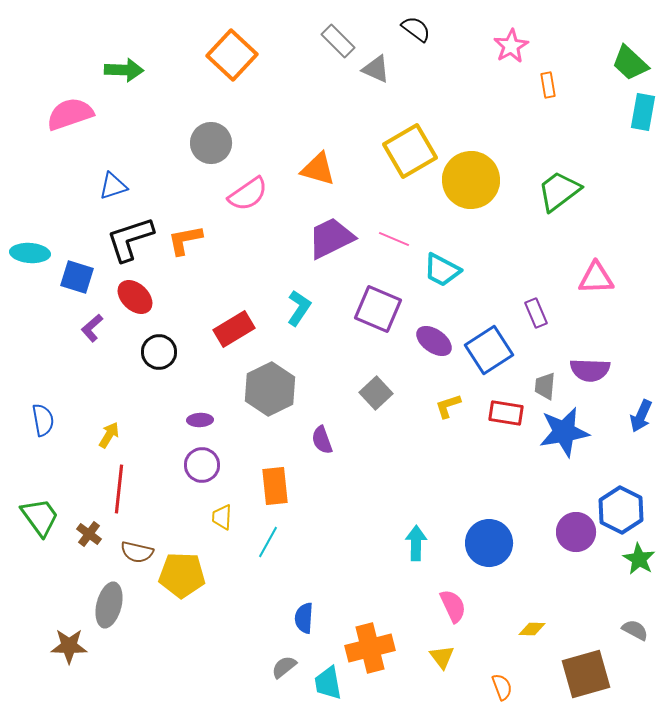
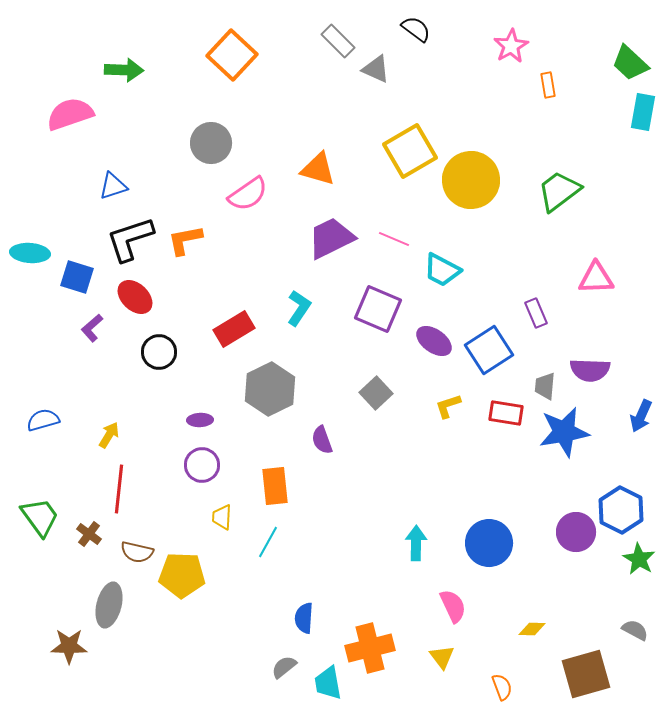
blue semicircle at (43, 420): rotated 96 degrees counterclockwise
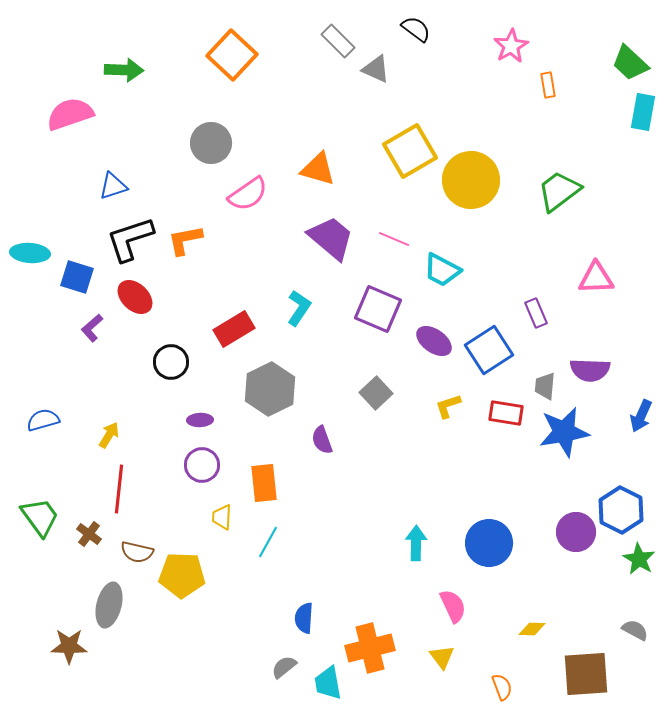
purple trapezoid at (331, 238): rotated 66 degrees clockwise
black circle at (159, 352): moved 12 px right, 10 px down
orange rectangle at (275, 486): moved 11 px left, 3 px up
brown square at (586, 674): rotated 12 degrees clockwise
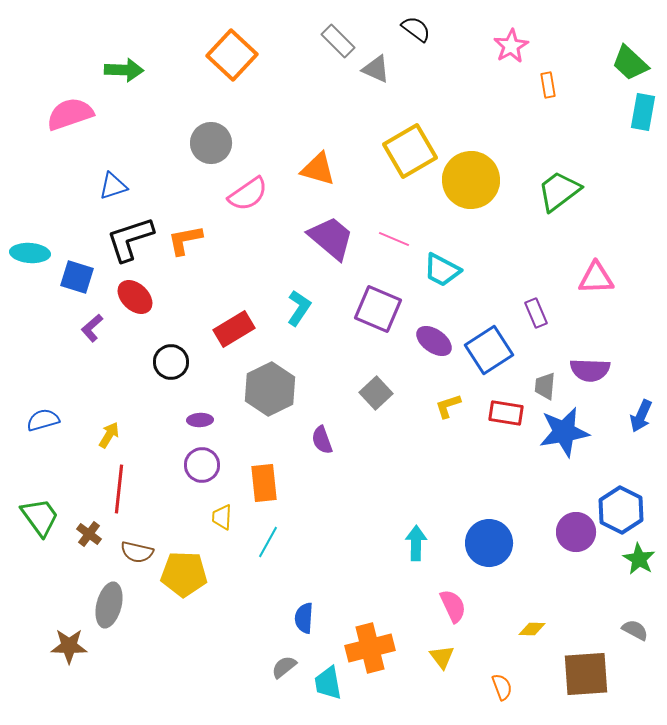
yellow pentagon at (182, 575): moved 2 px right, 1 px up
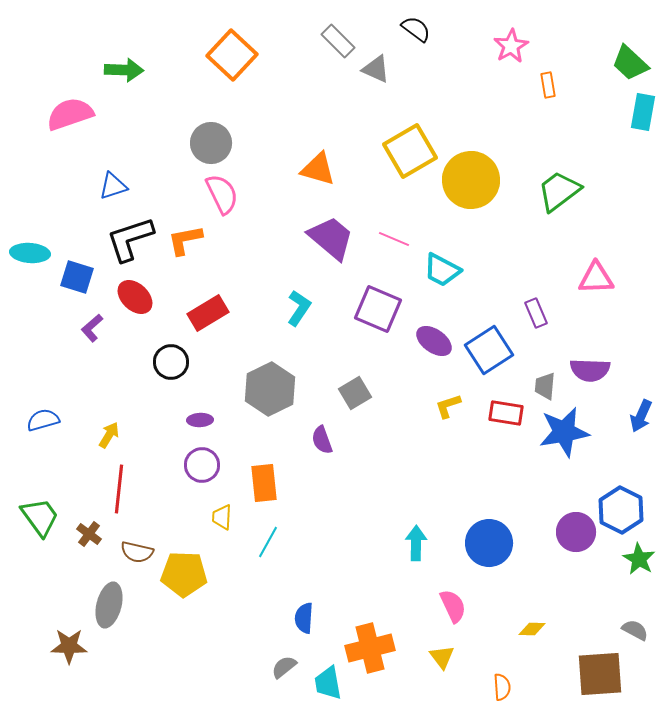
pink semicircle at (248, 194): moved 26 px left; rotated 81 degrees counterclockwise
red rectangle at (234, 329): moved 26 px left, 16 px up
gray square at (376, 393): moved 21 px left; rotated 12 degrees clockwise
brown square at (586, 674): moved 14 px right
orange semicircle at (502, 687): rotated 16 degrees clockwise
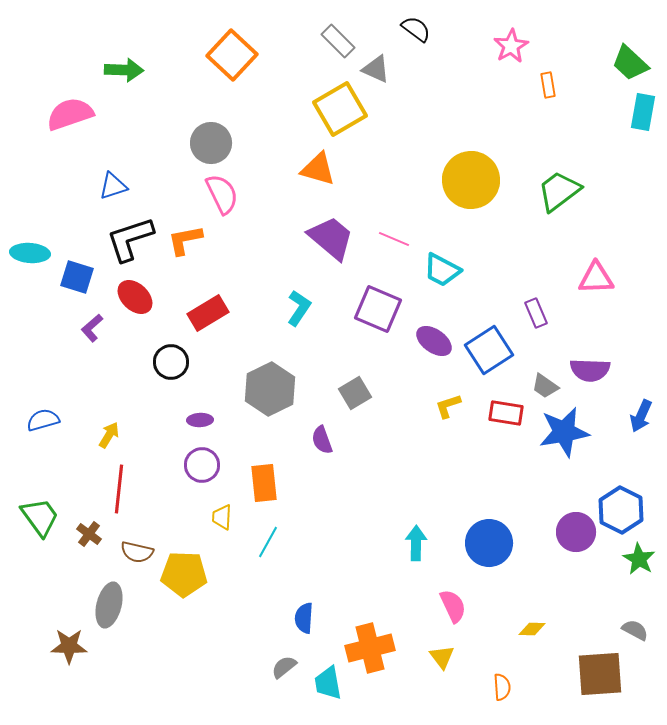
yellow square at (410, 151): moved 70 px left, 42 px up
gray trapezoid at (545, 386): rotated 60 degrees counterclockwise
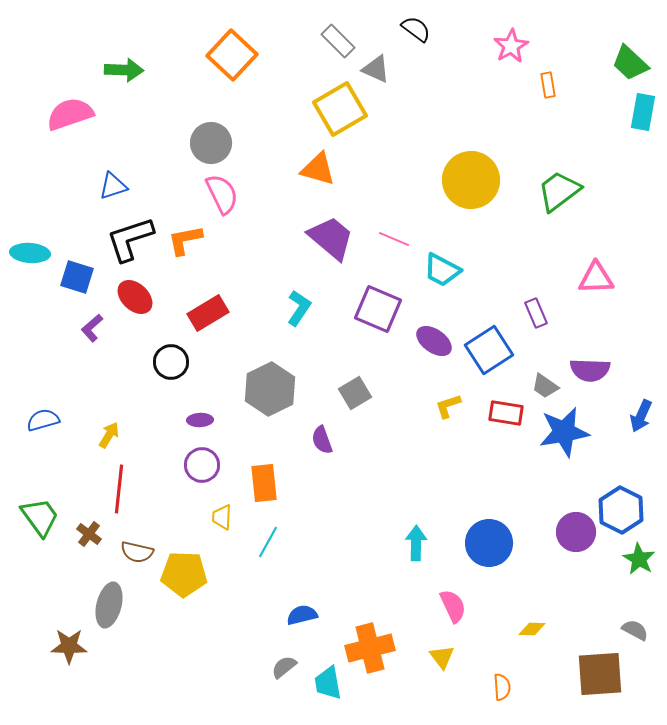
blue semicircle at (304, 618): moved 2 px left, 3 px up; rotated 72 degrees clockwise
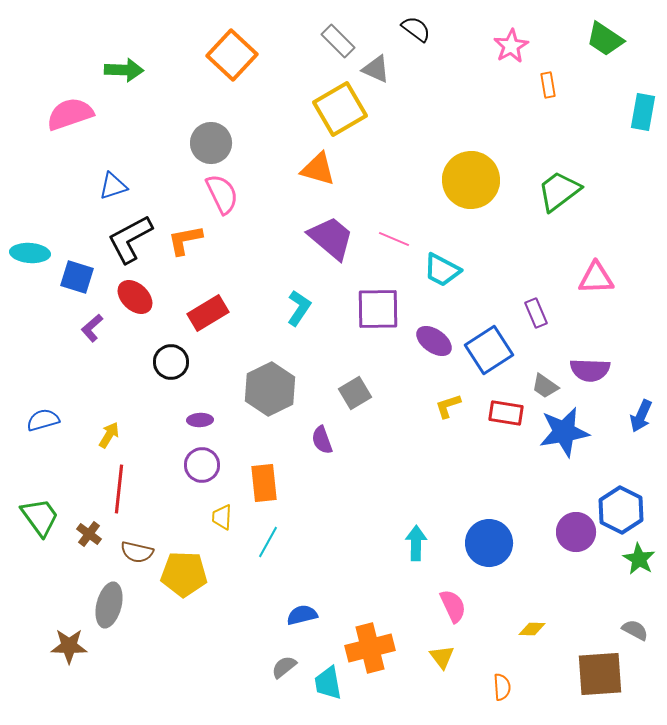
green trapezoid at (630, 63): moved 25 px left, 24 px up; rotated 9 degrees counterclockwise
black L-shape at (130, 239): rotated 10 degrees counterclockwise
purple square at (378, 309): rotated 24 degrees counterclockwise
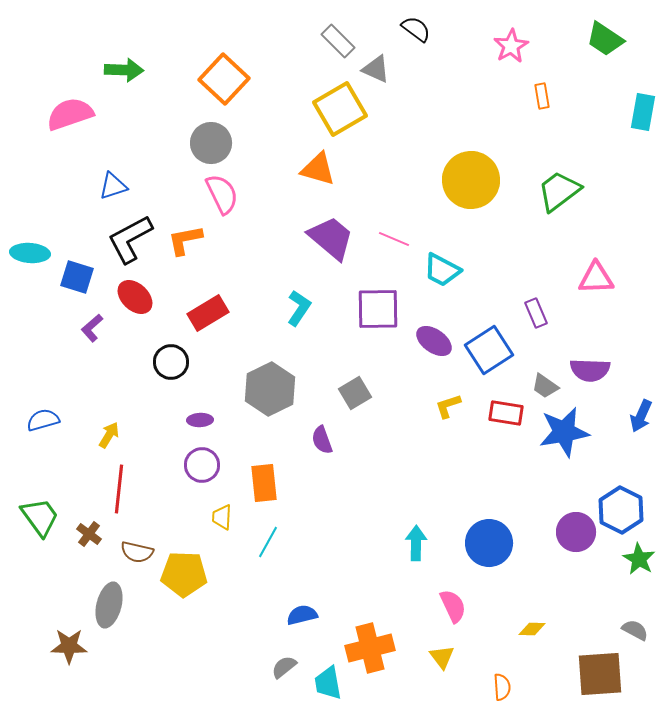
orange square at (232, 55): moved 8 px left, 24 px down
orange rectangle at (548, 85): moved 6 px left, 11 px down
